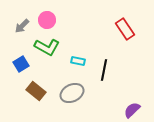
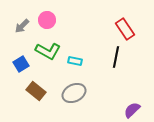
green L-shape: moved 1 px right, 4 px down
cyan rectangle: moved 3 px left
black line: moved 12 px right, 13 px up
gray ellipse: moved 2 px right
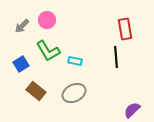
red rectangle: rotated 25 degrees clockwise
green L-shape: rotated 30 degrees clockwise
black line: rotated 15 degrees counterclockwise
